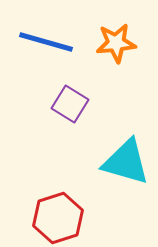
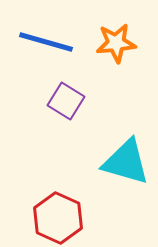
purple square: moved 4 px left, 3 px up
red hexagon: rotated 18 degrees counterclockwise
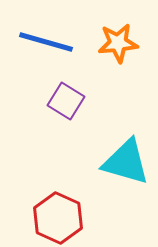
orange star: moved 2 px right
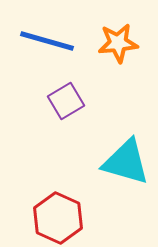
blue line: moved 1 px right, 1 px up
purple square: rotated 27 degrees clockwise
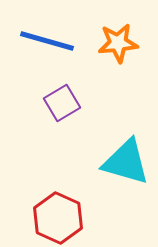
purple square: moved 4 px left, 2 px down
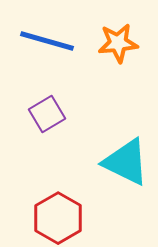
purple square: moved 15 px left, 11 px down
cyan triangle: rotated 10 degrees clockwise
red hexagon: rotated 6 degrees clockwise
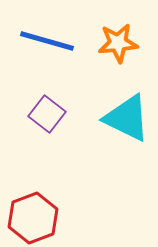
purple square: rotated 21 degrees counterclockwise
cyan triangle: moved 1 px right, 44 px up
red hexagon: moved 25 px left; rotated 9 degrees clockwise
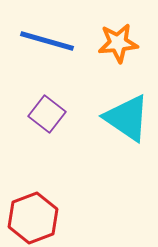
cyan triangle: rotated 8 degrees clockwise
